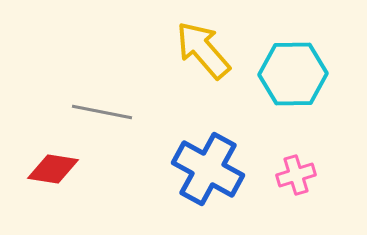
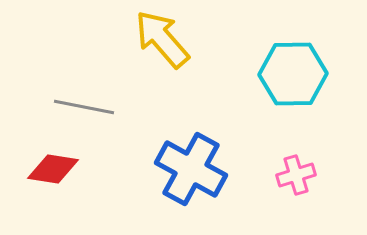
yellow arrow: moved 41 px left, 11 px up
gray line: moved 18 px left, 5 px up
blue cross: moved 17 px left
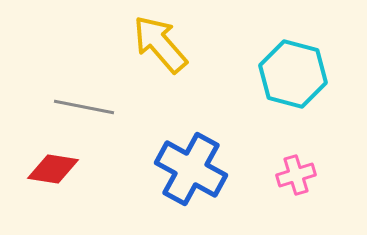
yellow arrow: moved 2 px left, 5 px down
cyan hexagon: rotated 16 degrees clockwise
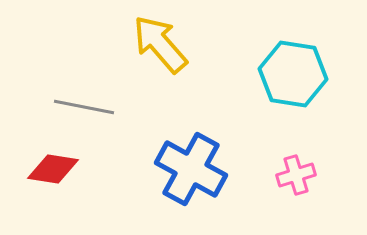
cyan hexagon: rotated 6 degrees counterclockwise
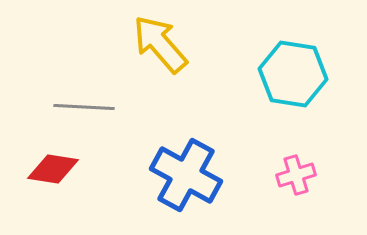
gray line: rotated 8 degrees counterclockwise
blue cross: moved 5 px left, 6 px down
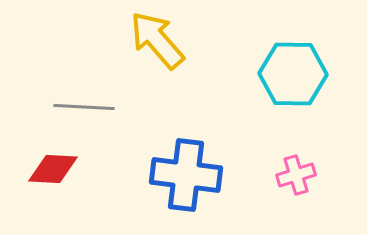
yellow arrow: moved 3 px left, 4 px up
cyan hexagon: rotated 8 degrees counterclockwise
red diamond: rotated 6 degrees counterclockwise
blue cross: rotated 22 degrees counterclockwise
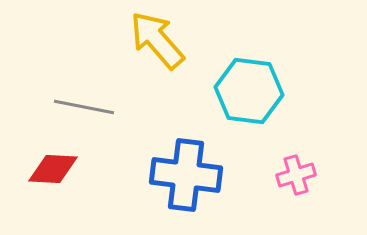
cyan hexagon: moved 44 px left, 17 px down; rotated 6 degrees clockwise
gray line: rotated 8 degrees clockwise
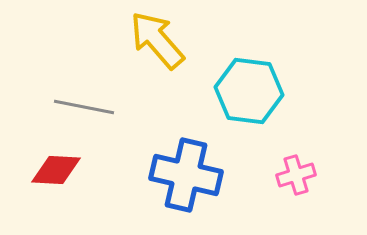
red diamond: moved 3 px right, 1 px down
blue cross: rotated 6 degrees clockwise
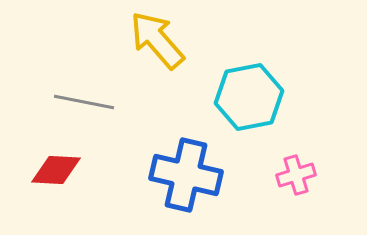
cyan hexagon: moved 6 px down; rotated 18 degrees counterclockwise
gray line: moved 5 px up
